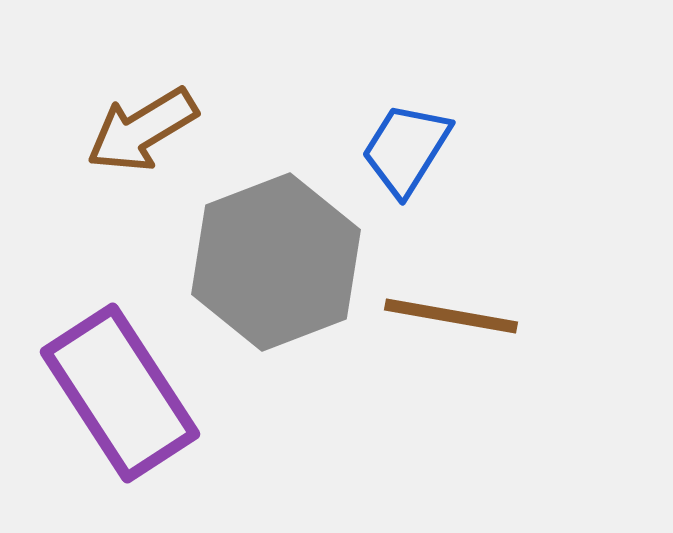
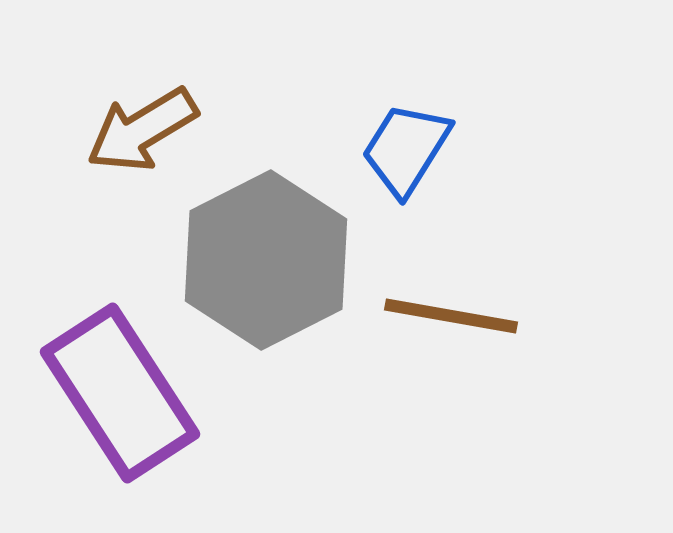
gray hexagon: moved 10 px left, 2 px up; rotated 6 degrees counterclockwise
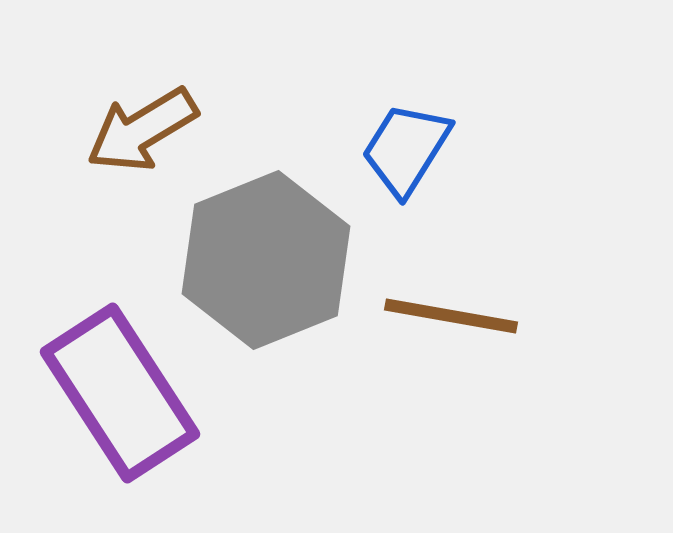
gray hexagon: rotated 5 degrees clockwise
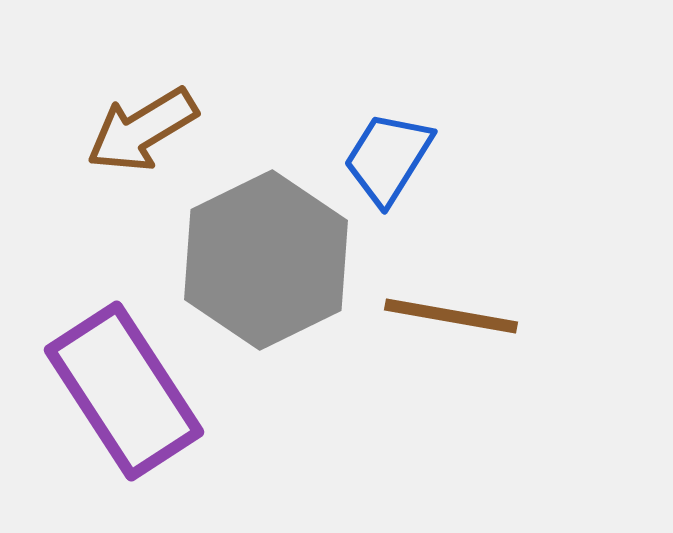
blue trapezoid: moved 18 px left, 9 px down
gray hexagon: rotated 4 degrees counterclockwise
purple rectangle: moved 4 px right, 2 px up
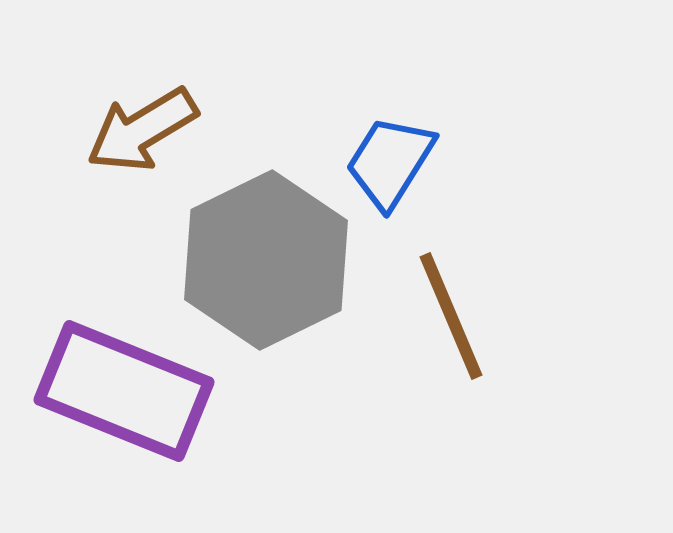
blue trapezoid: moved 2 px right, 4 px down
brown line: rotated 57 degrees clockwise
purple rectangle: rotated 35 degrees counterclockwise
